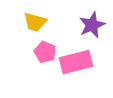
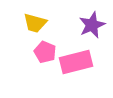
yellow trapezoid: moved 1 px down
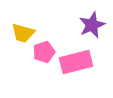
yellow trapezoid: moved 12 px left, 10 px down
pink pentagon: moved 1 px left; rotated 30 degrees clockwise
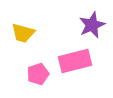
pink pentagon: moved 6 px left, 22 px down
pink rectangle: moved 1 px left, 1 px up
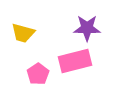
purple star: moved 5 px left, 3 px down; rotated 24 degrees clockwise
pink pentagon: rotated 15 degrees counterclockwise
